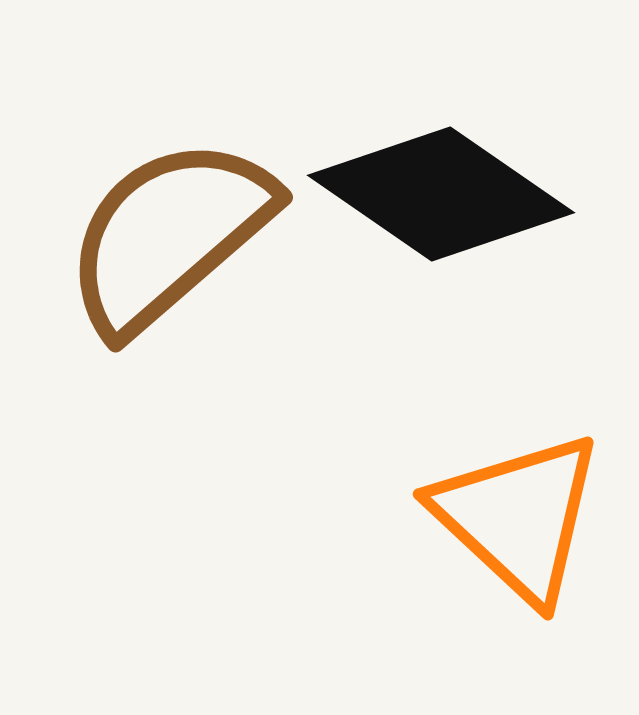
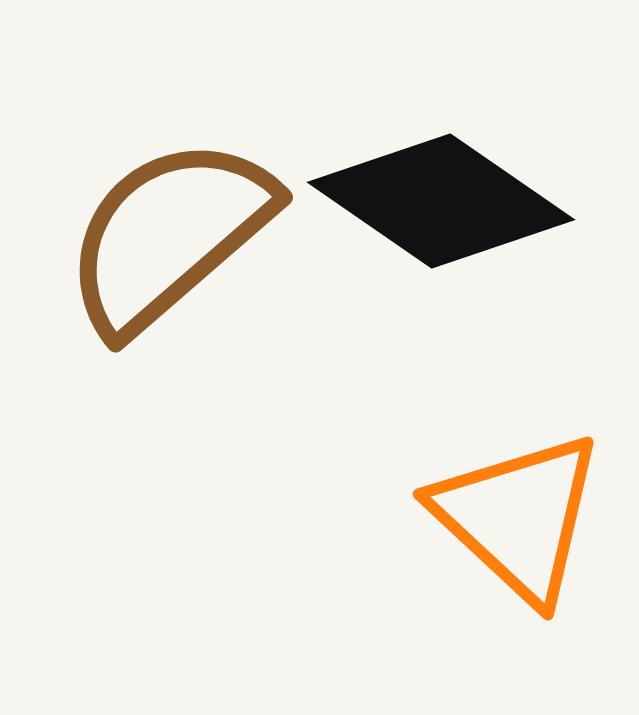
black diamond: moved 7 px down
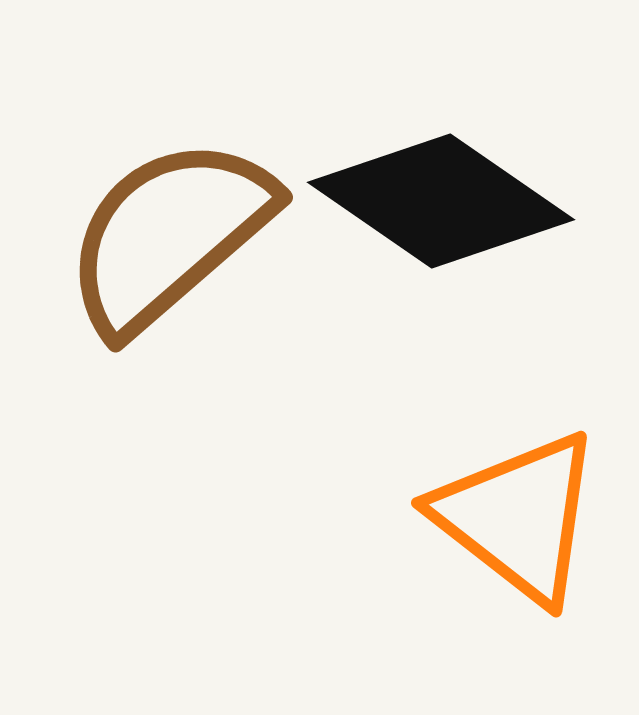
orange triangle: rotated 5 degrees counterclockwise
